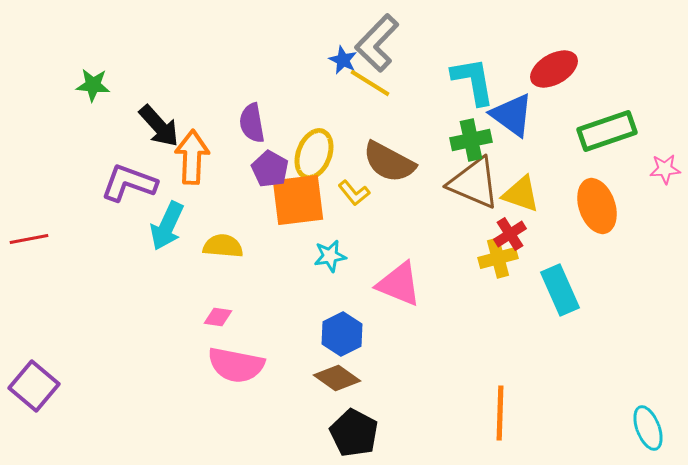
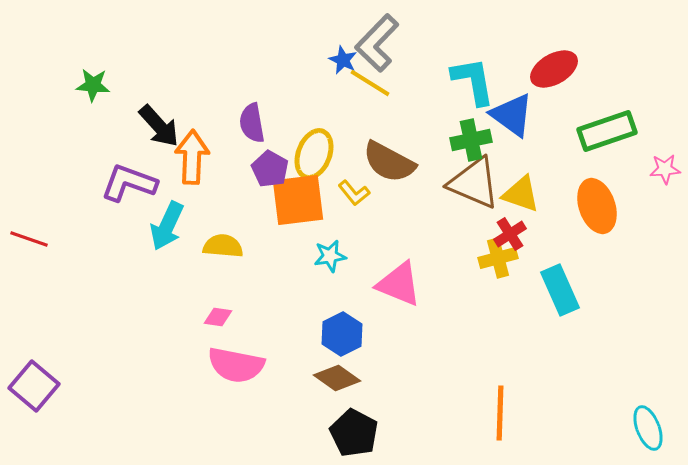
red line: rotated 30 degrees clockwise
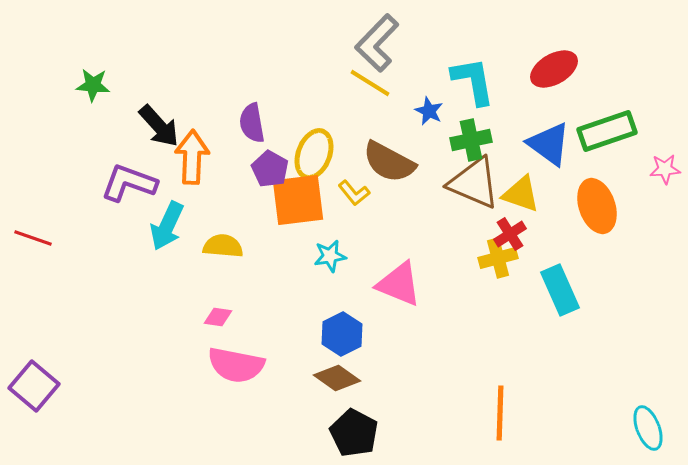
blue star: moved 86 px right, 51 px down
blue triangle: moved 37 px right, 29 px down
red line: moved 4 px right, 1 px up
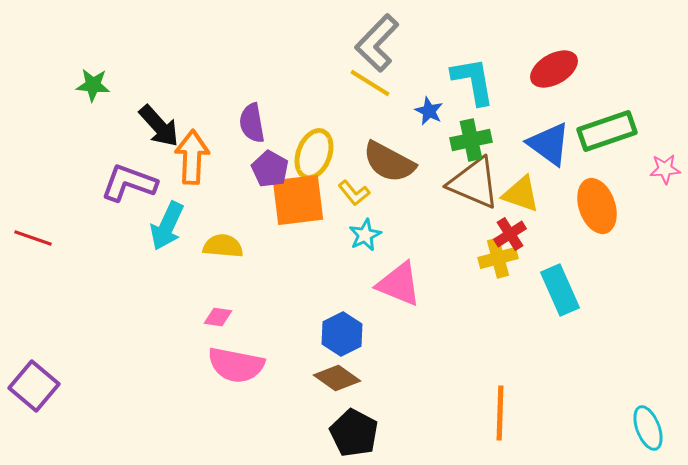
cyan star: moved 35 px right, 21 px up; rotated 16 degrees counterclockwise
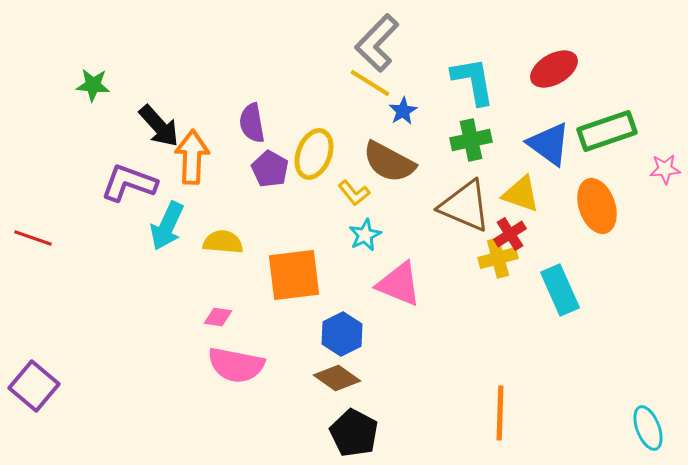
blue star: moved 26 px left; rotated 16 degrees clockwise
brown triangle: moved 9 px left, 23 px down
orange square: moved 4 px left, 75 px down
yellow semicircle: moved 4 px up
